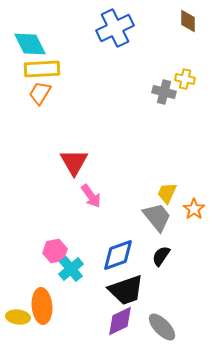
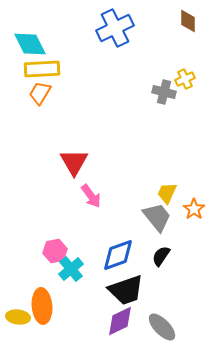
yellow cross: rotated 36 degrees counterclockwise
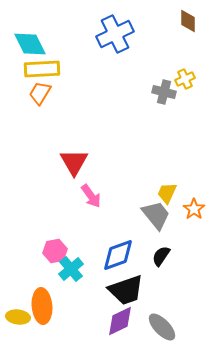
blue cross: moved 6 px down
gray trapezoid: moved 1 px left, 2 px up
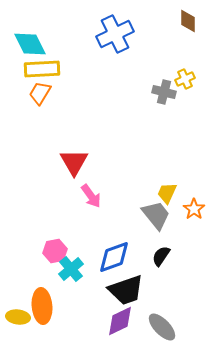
blue diamond: moved 4 px left, 2 px down
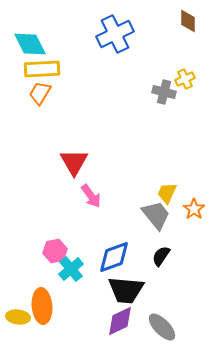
black trapezoid: rotated 24 degrees clockwise
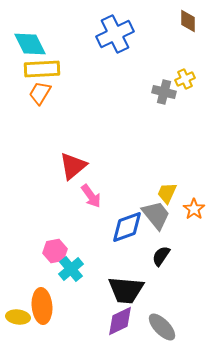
red triangle: moved 1 px left, 4 px down; rotated 20 degrees clockwise
blue diamond: moved 13 px right, 30 px up
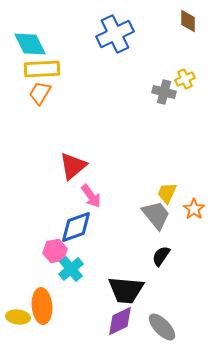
blue diamond: moved 51 px left
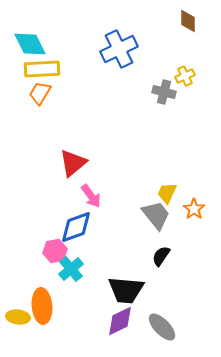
blue cross: moved 4 px right, 15 px down
yellow cross: moved 3 px up
red triangle: moved 3 px up
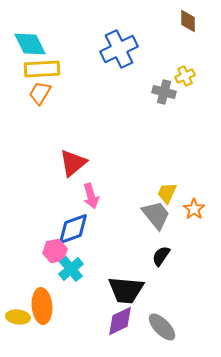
pink arrow: rotated 20 degrees clockwise
blue diamond: moved 3 px left, 2 px down
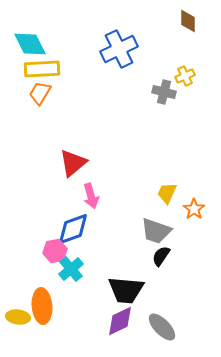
gray trapezoid: moved 16 px down; rotated 148 degrees clockwise
